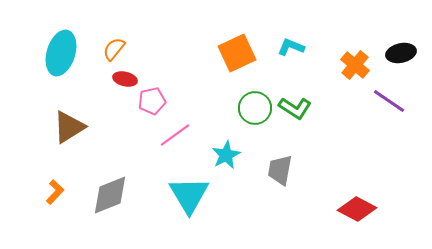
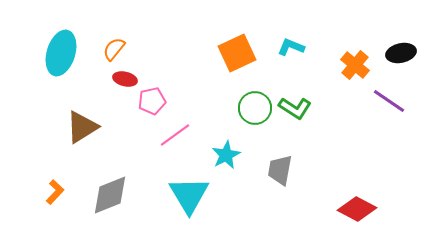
brown triangle: moved 13 px right
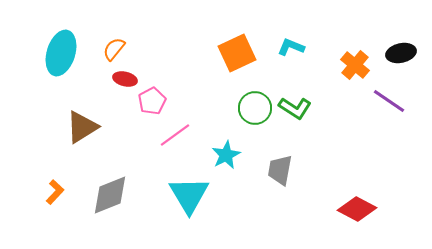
pink pentagon: rotated 16 degrees counterclockwise
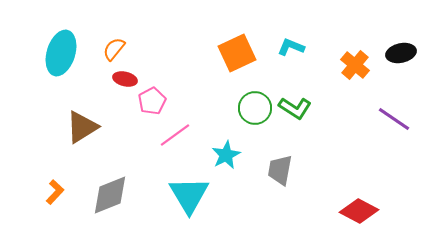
purple line: moved 5 px right, 18 px down
red diamond: moved 2 px right, 2 px down
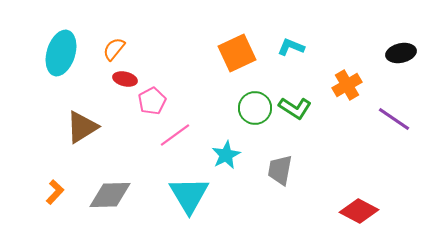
orange cross: moved 8 px left, 20 px down; rotated 20 degrees clockwise
gray diamond: rotated 21 degrees clockwise
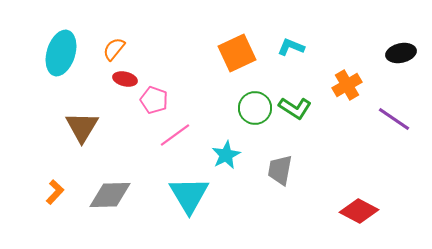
pink pentagon: moved 2 px right, 1 px up; rotated 24 degrees counterclockwise
brown triangle: rotated 27 degrees counterclockwise
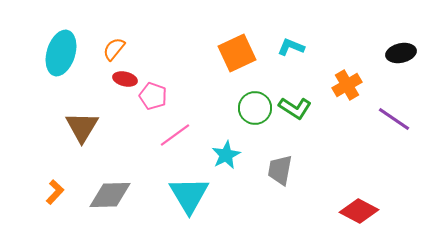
pink pentagon: moved 1 px left, 4 px up
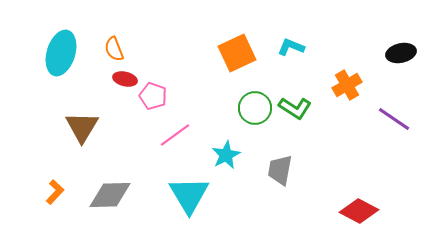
orange semicircle: rotated 60 degrees counterclockwise
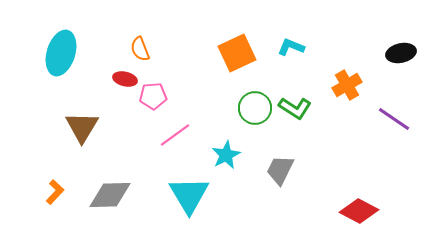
orange semicircle: moved 26 px right
pink pentagon: rotated 24 degrees counterclockwise
gray trapezoid: rotated 16 degrees clockwise
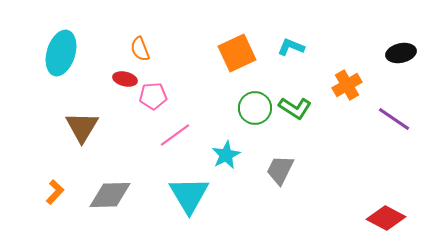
red diamond: moved 27 px right, 7 px down
